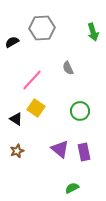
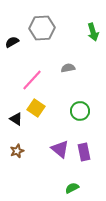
gray semicircle: rotated 104 degrees clockwise
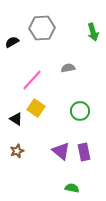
purple triangle: moved 1 px right, 2 px down
green semicircle: rotated 40 degrees clockwise
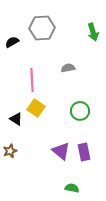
pink line: rotated 45 degrees counterclockwise
brown star: moved 7 px left
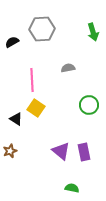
gray hexagon: moved 1 px down
green circle: moved 9 px right, 6 px up
